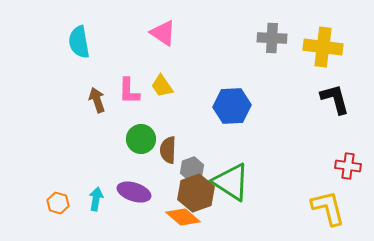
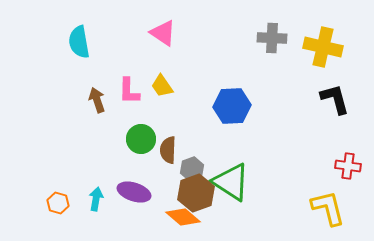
yellow cross: rotated 6 degrees clockwise
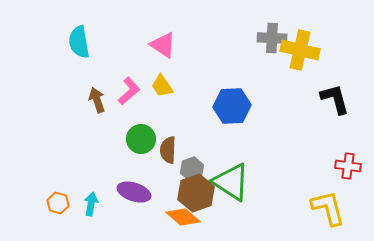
pink triangle: moved 12 px down
yellow cross: moved 23 px left, 3 px down
pink L-shape: rotated 132 degrees counterclockwise
cyan arrow: moved 5 px left, 5 px down
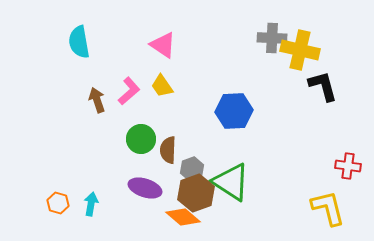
black L-shape: moved 12 px left, 13 px up
blue hexagon: moved 2 px right, 5 px down
purple ellipse: moved 11 px right, 4 px up
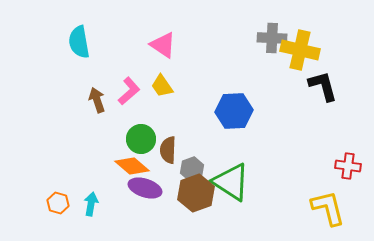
orange diamond: moved 51 px left, 51 px up
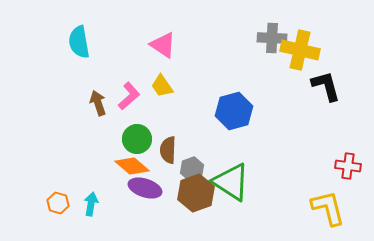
black L-shape: moved 3 px right
pink L-shape: moved 5 px down
brown arrow: moved 1 px right, 3 px down
blue hexagon: rotated 12 degrees counterclockwise
green circle: moved 4 px left
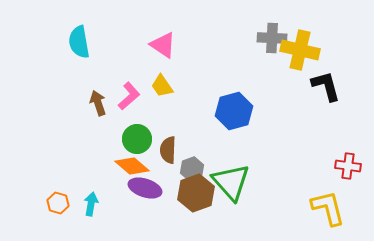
green triangle: rotated 15 degrees clockwise
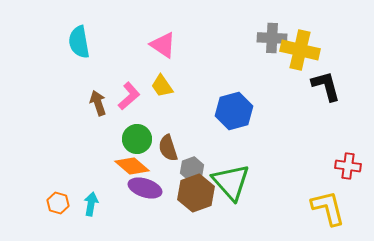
brown semicircle: moved 2 px up; rotated 20 degrees counterclockwise
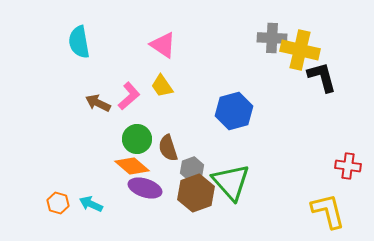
black L-shape: moved 4 px left, 9 px up
brown arrow: rotated 45 degrees counterclockwise
cyan arrow: rotated 75 degrees counterclockwise
yellow L-shape: moved 3 px down
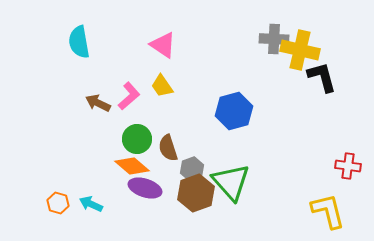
gray cross: moved 2 px right, 1 px down
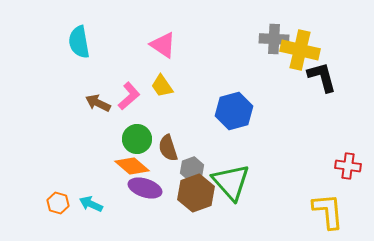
yellow L-shape: rotated 9 degrees clockwise
